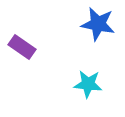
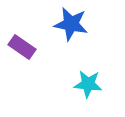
blue star: moved 27 px left
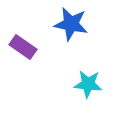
purple rectangle: moved 1 px right
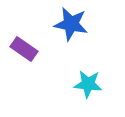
purple rectangle: moved 1 px right, 2 px down
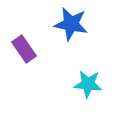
purple rectangle: rotated 20 degrees clockwise
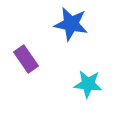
purple rectangle: moved 2 px right, 10 px down
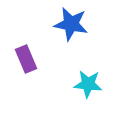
purple rectangle: rotated 12 degrees clockwise
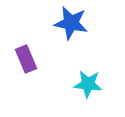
blue star: moved 1 px up
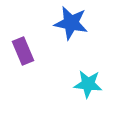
purple rectangle: moved 3 px left, 8 px up
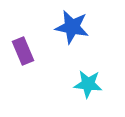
blue star: moved 1 px right, 4 px down
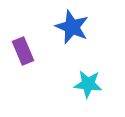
blue star: rotated 12 degrees clockwise
